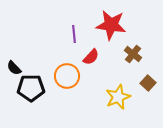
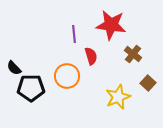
red semicircle: moved 1 px up; rotated 60 degrees counterclockwise
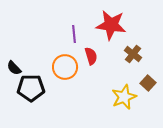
orange circle: moved 2 px left, 9 px up
yellow star: moved 6 px right
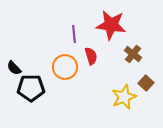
brown square: moved 2 px left
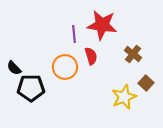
red star: moved 9 px left
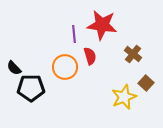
red semicircle: moved 1 px left
